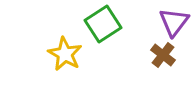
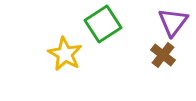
purple triangle: moved 1 px left
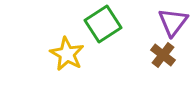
yellow star: moved 2 px right
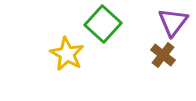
green square: rotated 15 degrees counterclockwise
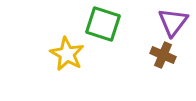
green square: rotated 24 degrees counterclockwise
brown cross: rotated 15 degrees counterclockwise
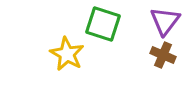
purple triangle: moved 8 px left, 1 px up
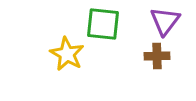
green square: rotated 12 degrees counterclockwise
brown cross: moved 6 px left, 1 px down; rotated 25 degrees counterclockwise
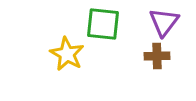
purple triangle: moved 1 px left, 1 px down
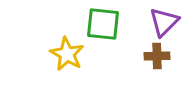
purple triangle: rotated 8 degrees clockwise
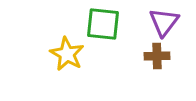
purple triangle: rotated 8 degrees counterclockwise
